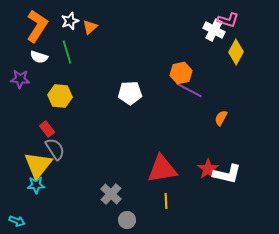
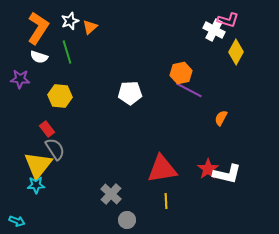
orange L-shape: moved 1 px right, 2 px down
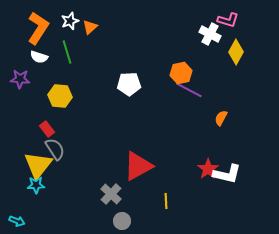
white cross: moved 4 px left, 4 px down
white pentagon: moved 1 px left, 9 px up
red triangle: moved 24 px left, 3 px up; rotated 20 degrees counterclockwise
gray circle: moved 5 px left, 1 px down
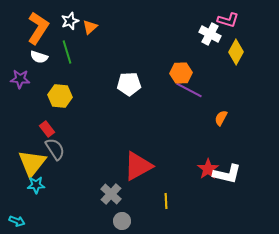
orange hexagon: rotated 10 degrees clockwise
yellow triangle: moved 6 px left, 2 px up
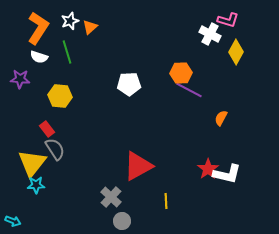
gray cross: moved 3 px down
cyan arrow: moved 4 px left
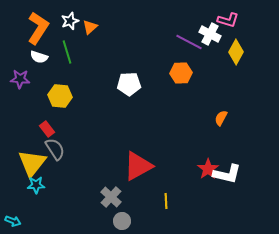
purple line: moved 48 px up
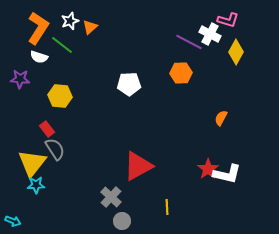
green line: moved 5 px left, 7 px up; rotated 35 degrees counterclockwise
yellow line: moved 1 px right, 6 px down
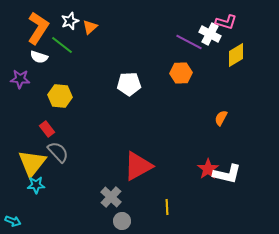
pink L-shape: moved 2 px left, 2 px down
yellow diamond: moved 3 px down; rotated 30 degrees clockwise
gray semicircle: moved 3 px right, 3 px down; rotated 10 degrees counterclockwise
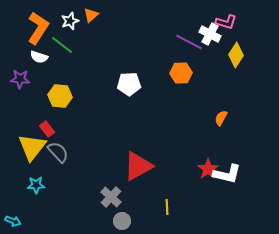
orange triangle: moved 1 px right, 12 px up
yellow diamond: rotated 25 degrees counterclockwise
yellow triangle: moved 16 px up
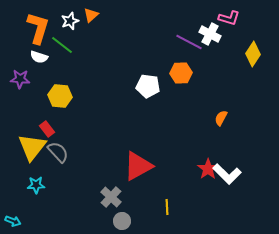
pink L-shape: moved 3 px right, 4 px up
orange L-shape: rotated 16 degrees counterclockwise
yellow diamond: moved 17 px right, 1 px up
white pentagon: moved 19 px right, 2 px down; rotated 10 degrees clockwise
white L-shape: rotated 32 degrees clockwise
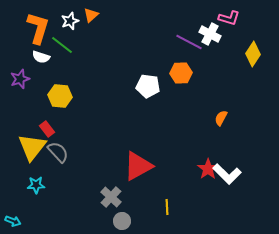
white semicircle: moved 2 px right
purple star: rotated 24 degrees counterclockwise
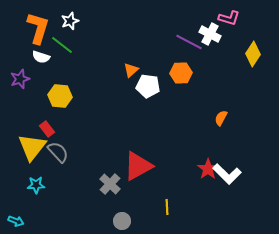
orange triangle: moved 40 px right, 55 px down
gray cross: moved 1 px left, 13 px up
cyan arrow: moved 3 px right
